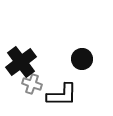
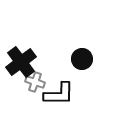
gray cross: moved 3 px right, 2 px up
black L-shape: moved 3 px left, 1 px up
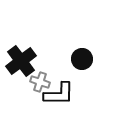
black cross: moved 1 px up
gray cross: moved 5 px right
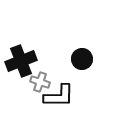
black cross: rotated 16 degrees clockwise
black L-shape: moved 2 px down
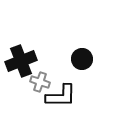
black L-shape: moved 2 px right
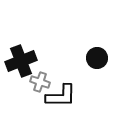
black circle: moved 15 px right, 1 px up
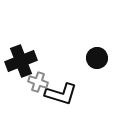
gray cross: moved 2 px left
black L-shape: moved 2 px up; rotated 16 degrees clockwise
